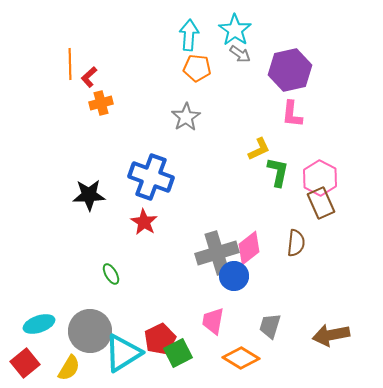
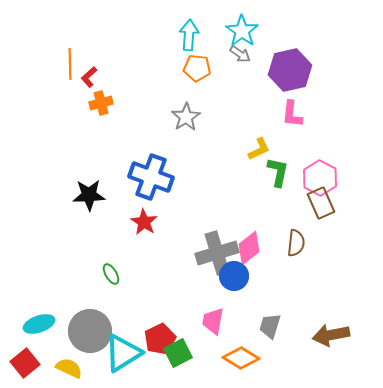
cyan star: moved 7 px right, 1 px down
yellow semicircle: rotated 96 degrees counterclockwise
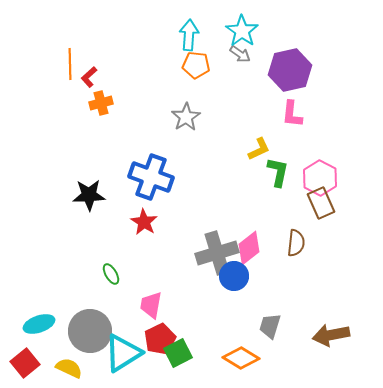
orange pentagon: moved 1 px left, 3 px up
pink trapezoid: moved 62 px left, 16 px up
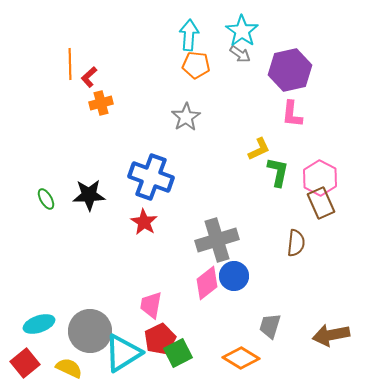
pink diamond: moved 42 px left, 35 px down
gray cross: moved 13 px up
green ellipse: moved 65 px left, 75 px up
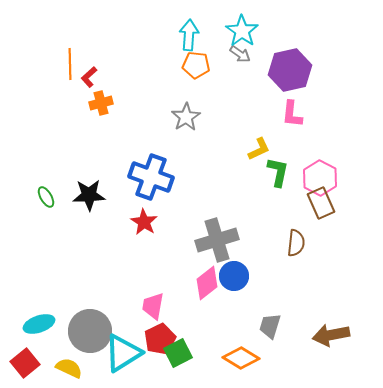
green ellipse: moved 2 px up
pink trapezoid: moved 2 px right, 1 px down
